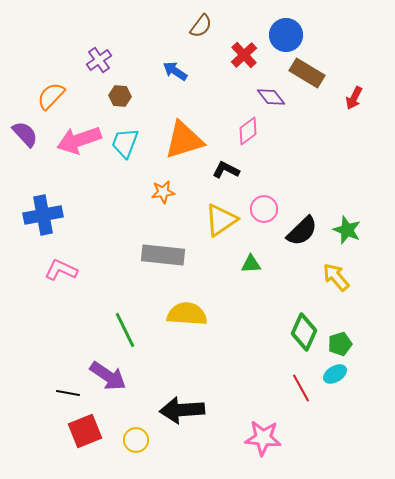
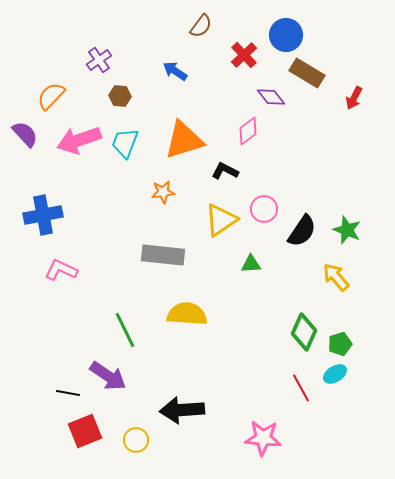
black L-shape: moved 1 px left, 1 px down
black semicircle: rotated 12 degrees counterclockwise
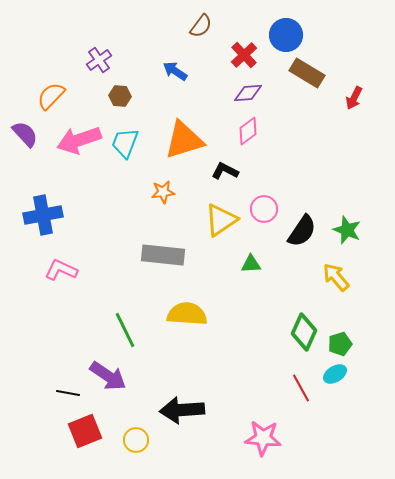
purple diamond: moved 23 px left, 4 px up; rotated 56 degrees counterclockwise
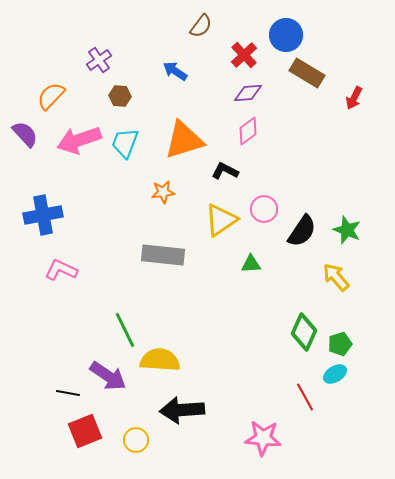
yellow semicircle: moved 27 px left, 46 px down
red line: moved 4 px right, 9 px down
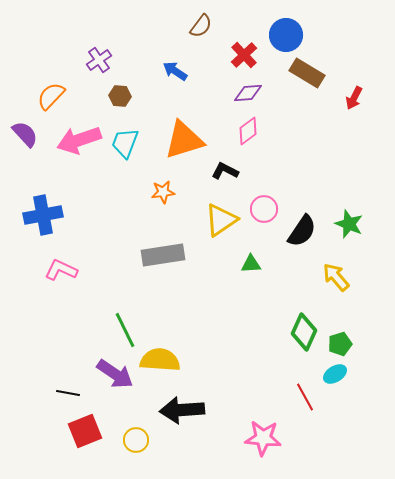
green star: moved 2 px right, 6 px up
gray rectangle: rotated 15 degrees counterclockwise
purple arrow: moved 7 px right, 2 px up
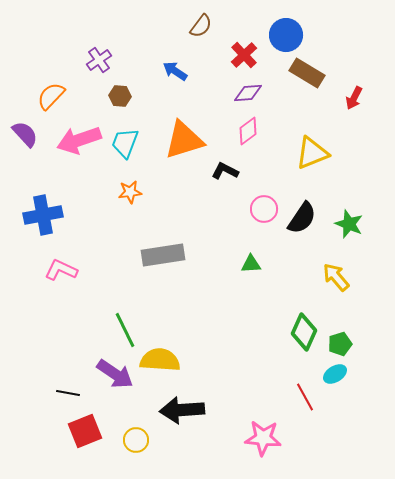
orange star: moved 33 px left
yellow triangle: moved 91 px right, 67 px up; rotated 12 degrees clockwise
black semicircle: moved 13 px up
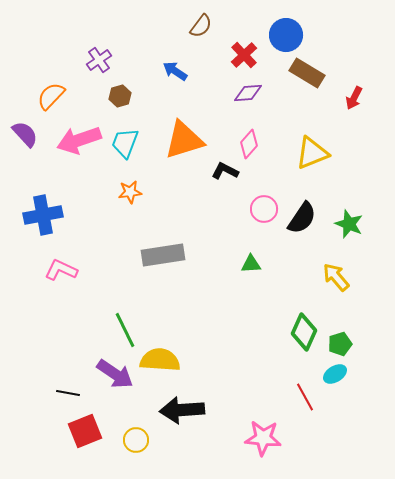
brown hexagon: rotated 20 degrees counterclockwise
pink diamond: moved 1 px right, 13 px down; rotated 12 degrees counterclockwise
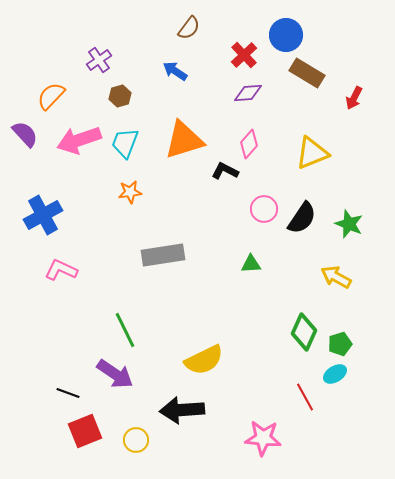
brown semicircle: moved 12 px left, 2 px down
blue cross: rotated 18 degrees counterclockwise
yellow arrow: rotated 20 degrees counterclockwise
yellow semicircle: moved 44 px right; rotated 150 degrees clockwise
black line: rotated 10 degrees clockwise
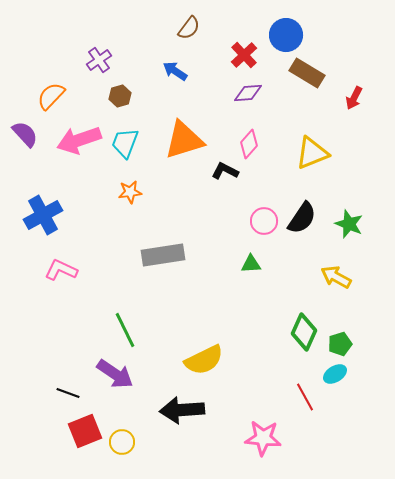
pink circle: moved 12 px down
yellow circle: moved 14 px left, 2 px down
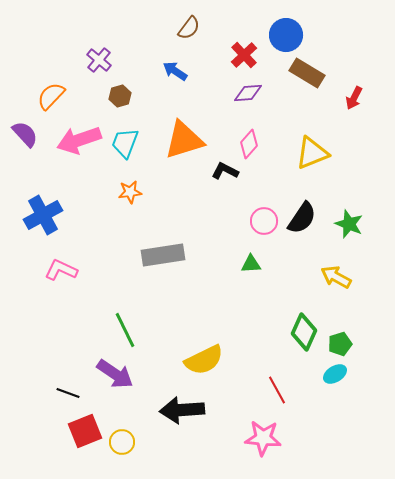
purple cross: rotated 15 degrees counterclockwise
red line: moved 28 px left, 7 px up
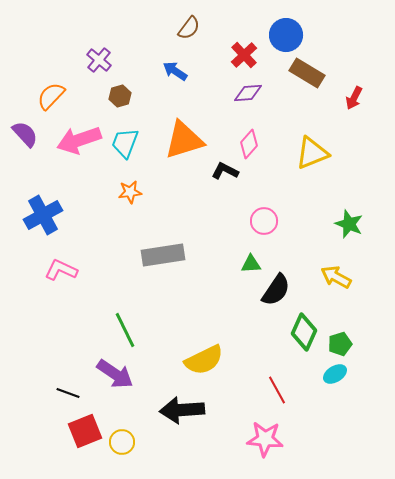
black semicircle: moved 26 px left, 72 px down
pink star: moved 2 px right, 1 px down
